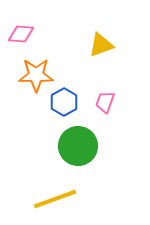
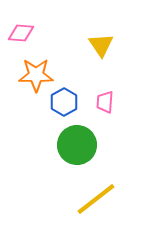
pink diamond: moved 1 px up
yellow triangle: rotated 44 degrees counterclockwise
pink trapezoid: rotated 15 degrees counterclockwise
green circle: moved 1 px left, 1 px up
yellow line: moved 41 px right; rotated 18 degrees counterclockwise
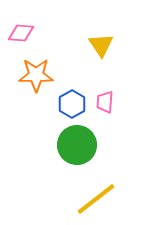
blue hexagon: moved 8 px right, 2 px down
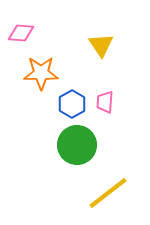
orange star: moved 5 px right, 2 px up
yellow line: moved 12 px right, 6 px up
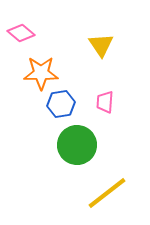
pink diamond: rotated 36 degrees clockwise
blue hexagon: moved 11 px left; rotated 20 degrees clockwise
yellow line: moved 1 px left
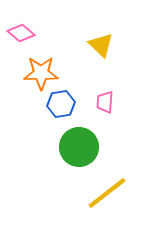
yellow triangle: rotated 12 degrees counterclockwise
green circle: moved 2 px right, 2 px down
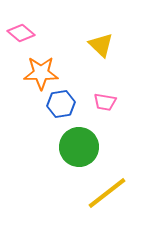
pink trapezoid: rotated 85 degrees counterclockwise
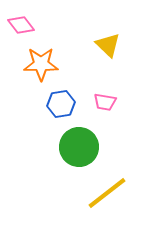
pink diamond: moved 8 px up; rotated 12 degrees clockwise
yellow triangle: moved 7 px right
orange star: moved 9 px up
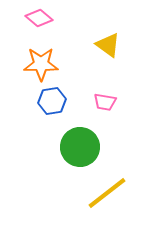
pink diamond: moved 18 px right, 7 px up; rotated 12 degrees counterclockwise
yellow triangle: rotated 8 degrees counterclockwise
blue hexagon: moved 9 px left, 3 px up
green circle: moved 1 px right
